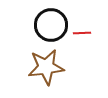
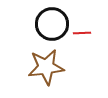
black circle: moved 1 px right, 1 px up
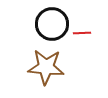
brown star: rotated 12 degrees clockwise
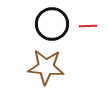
red line: moved 6 px right, 7 px up
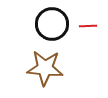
brown star: moved 1 px left, 1 px down
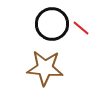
red line: moved 7 px left, 2 px down; rotated 42 degrees clockwise
